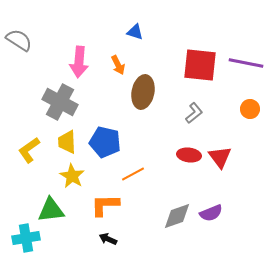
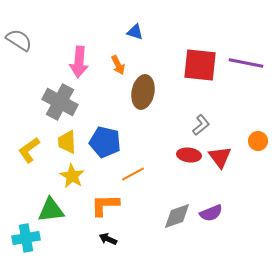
orange circle: moved 8 px right, 32 px down
gray L-shape: moved 7 px right, 12 px down
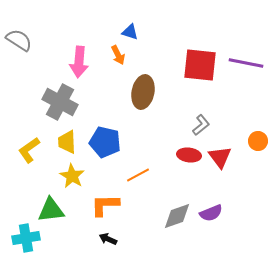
blue triangle: moved 5 px left
orange arrow: moved 10 px up
orange line: moved 5 px right, 1 px down
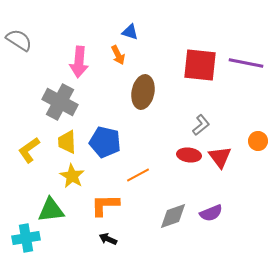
gray diamond: moved 4 px left
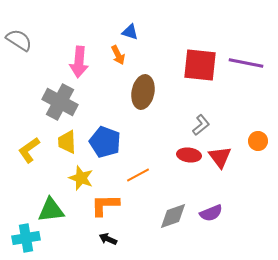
blue pentagon: rotated 8 degrees clockwise
yellow star: moved 9 px right, 2 px down; rotated 10 degrees counterclockwise
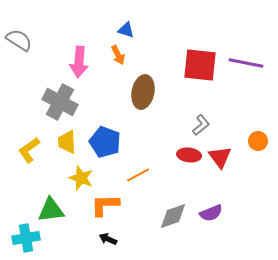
blue triangle: moved 4 px left, 2 px up
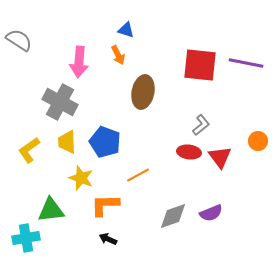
red ellipse: moved 3 px up
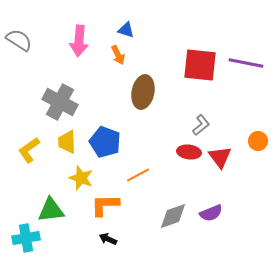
pink arrow: moved 21 px up
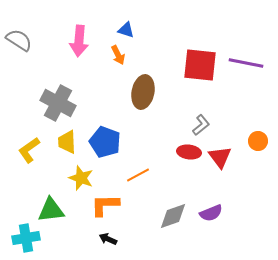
gray cross: moved 2 px left, 1 px down
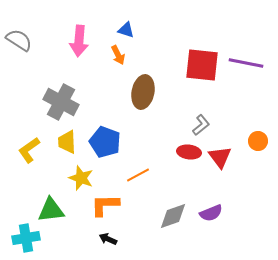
red square: moved 2 px right
gray cross: moved 3 px right, 1 px up
